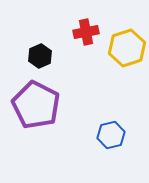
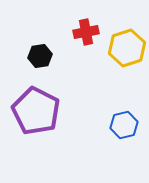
black hexagon: rotated 15 degrees clockwise
purple pentagon: moved 6 px down
blue hexagon: moved 13 px right, 10 px up
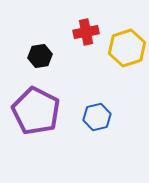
blue hexagon: moved 27 px left, 8 px up
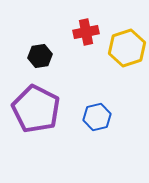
purple pentagon: moved 2 px up
